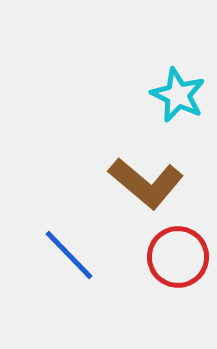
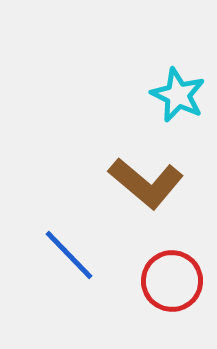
red circle: moved 6 px left, 24 px down
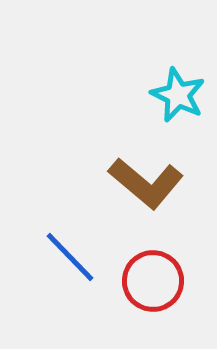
blue line: moved 1 px right, 2 px down
red circle: moved 19 px left
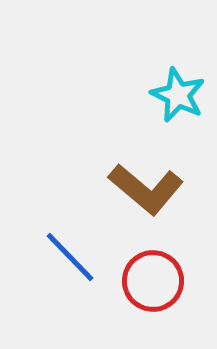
brown L-shape: moved 6 px down
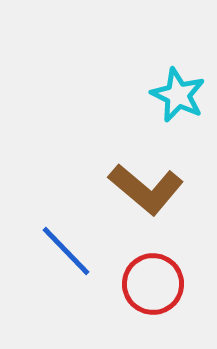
blue line: moved 4 px left, 6 px up
red circle: moved 3 px down
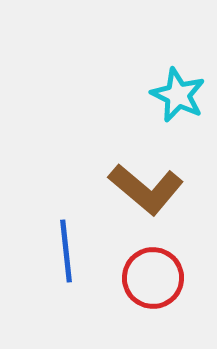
blue line: rotated 38 degrees clockwise
red circle: moved 6 px up
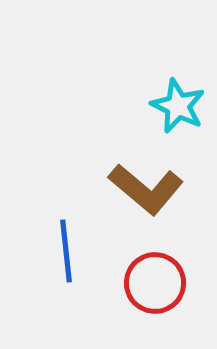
cyan star: moved 11 px down
red circle: moved 2 px right, 5 px down
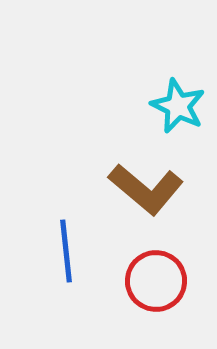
red circle: moved 1 px right, 2 px up
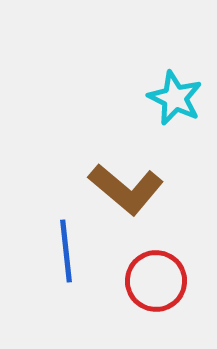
cyan star: moved 3 px left, 8 px up
brown L-shape: moved 20 px left
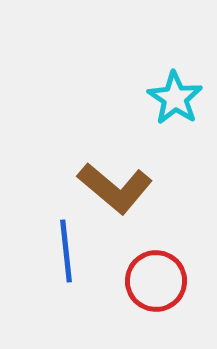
cyan star: rotated 8 degrees clockwise
brown L-shape: moved 11 px left, 1 px up
